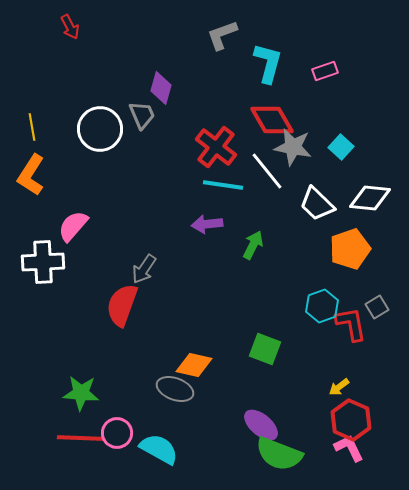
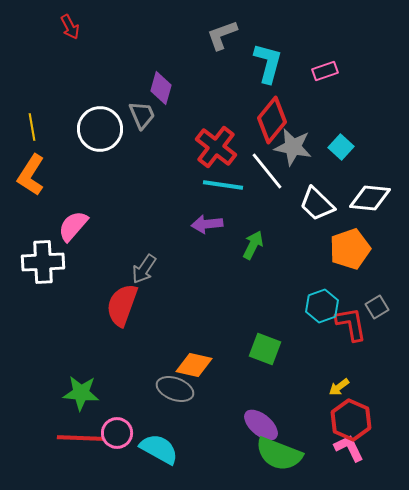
red diamond: rotated 69 degrees clockwise
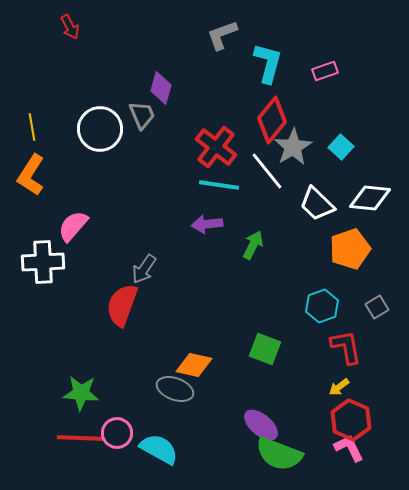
gray star: rotated 30 degrees clockwise
cyan line: moved 4 px left
red L-shape: moved 5 px left, 23 px down
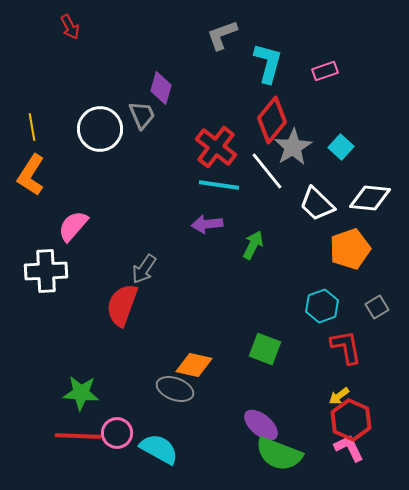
white cross: moved 3 px right, 9 px down
yellow arrow: moved 9 px down
red line: moved 2 px left, 2 px up
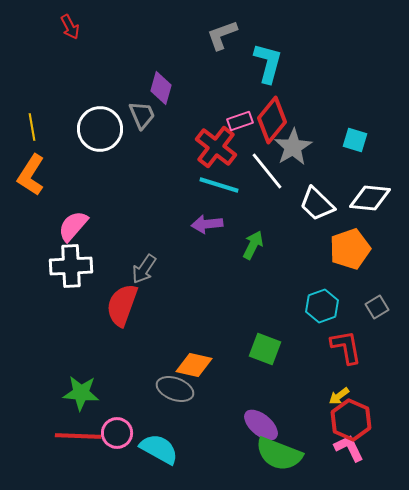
pink rectangle: moved 85 px left, 50 px down
cyan square: moved 14 px right, 7 px up; rotated 25 degrees counterclockwise
cyan line: rotated 9 degrees clockwise
white cross: moved 25 px right, 5 px up
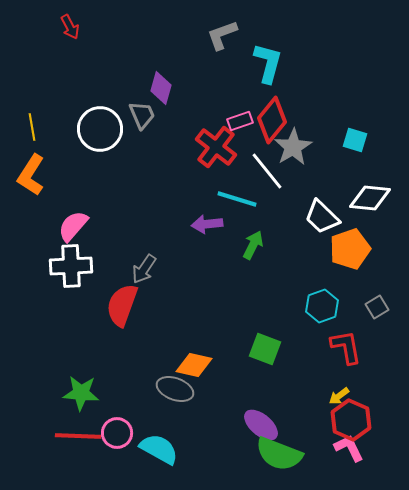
cyan line: moved 18 px right, 14 px down
white trapezoid: moved 5 px right, 13 px down
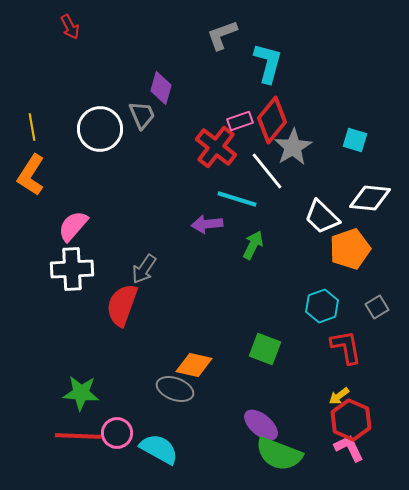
white cross: moved 1 px right, 3 px down
